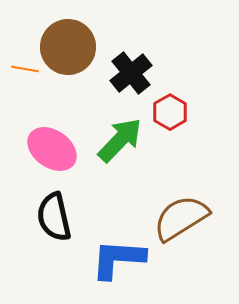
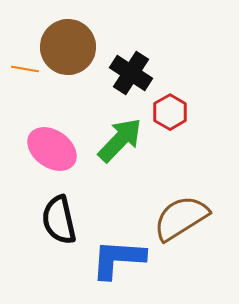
black cross: rotated 18 degrees counterclockwise
black semicircle: moved 5 px right, 3 px down
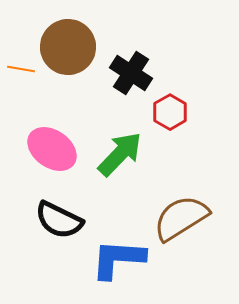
orange line: moved 4 px left
green arrow: moved 14 px down
black semicircle: rotated 51 degrees counterclockwise
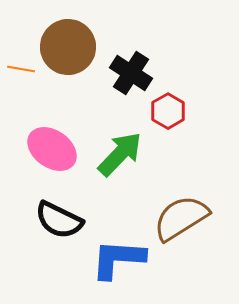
red hexagon: moved 2 px left, 1 px up
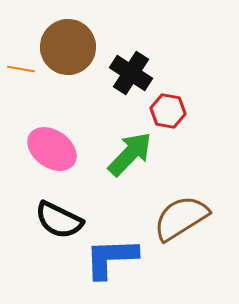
red hexagon: rotated 20 degrees counterclockwise
green arrow: moved 10 px right
blue L-shape: moved 7 px left, 1 px up; rotated 6 degrees counterclockwise
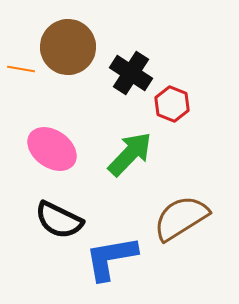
red hexagon: moved 4 px right, 7 px up; rotated 12 degrees clockwise
blue L-shape: rotated 8 degrees counterclockwise
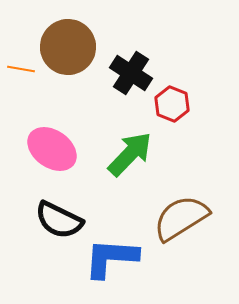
blue L-shape: rotated 14 degrees clockwise
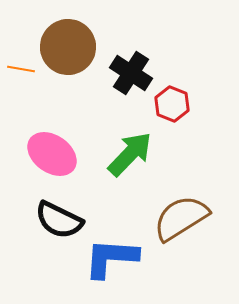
pink ellipse: moved 5 px down
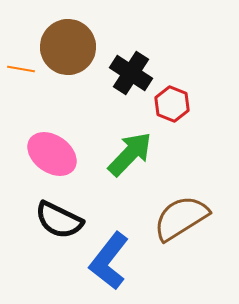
blue L-shape: moved 2 px left, 3 px down; rotated 56 degrees counterclockwise
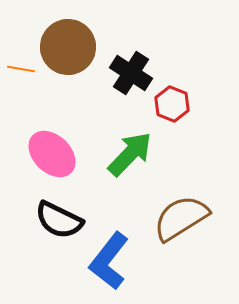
pink ellipse: rotated 9 degrees clockwise
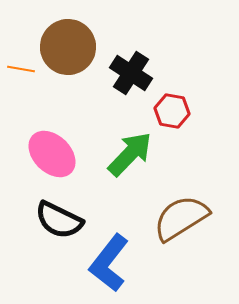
red hexagon: moved 7 px down; rotated 12 degrees counterclockwise
blue L-shape: moved 2 px down
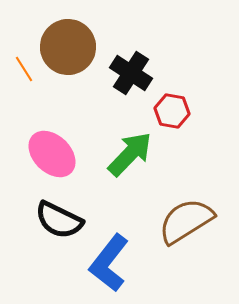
orange line: moved 3 px right; rotated 48 degrees clockwise
brown semicircle: moved 5 px right, 3 px down
